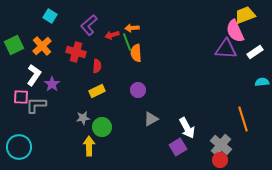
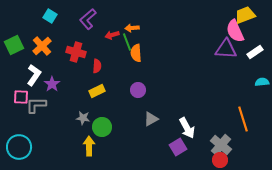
purple L-shape: moved 1 px left, 6 px up
gray star: rotated 16 degrees clockwise
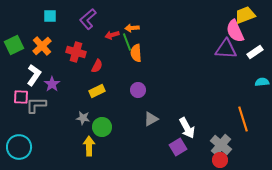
cyan square: rotated 32 degrees counterclockwise
red semicircle: rotated 24 degrees clockwise
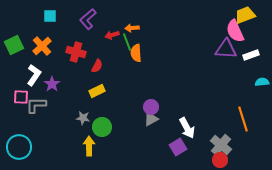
white rectangle: moved 4 px left, 3 px down; rotated 14 degrees clockwise
purple circle: moved 13 px right, 17 px down
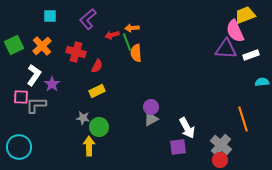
green circle: moved 3 px left
purple square: rotated 24 degrees clockwise
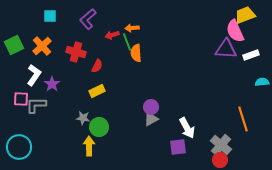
pink square: moved 2 px down
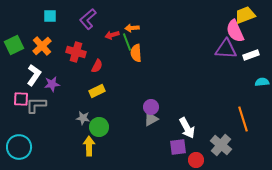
purple star: rotated 28 degrees clockwise
red circle: moved 24 px left
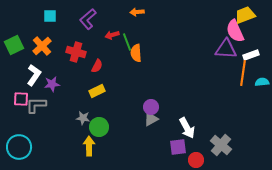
orange arrow: moved 5 px right, 16 px up
orange line: moved 46 px up; rotated 25 degrees clockwise
